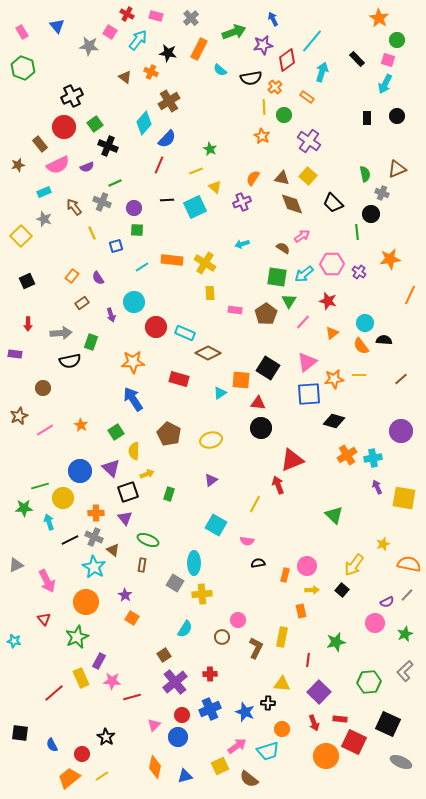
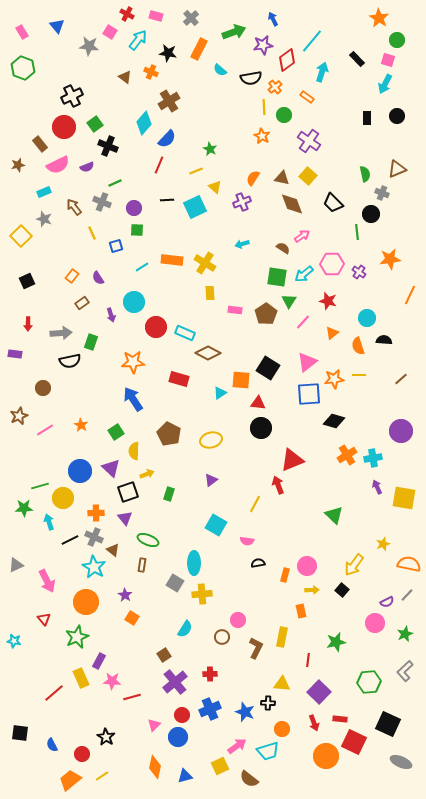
cyan circle at (365, 323): moved 2 px right, 5 px up
orange semicircle at (361, 346): moved 3 px left; rotated 18 degrees clockwise
orange trapezoid at (69, 778): moved 1 px right, 2 px down
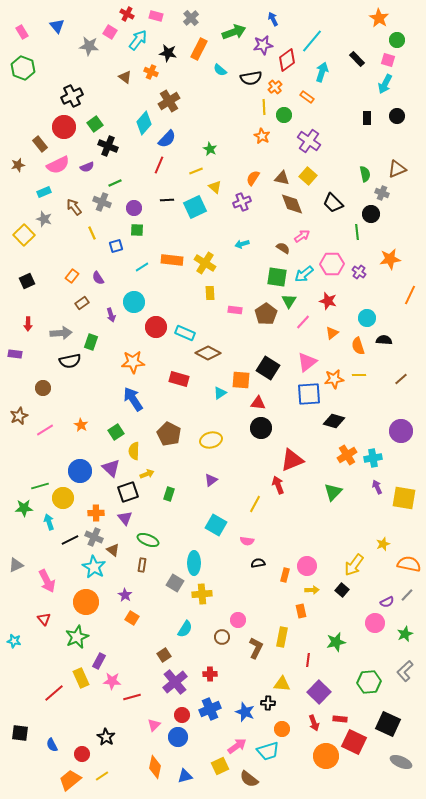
yellow square at (21, 236): moved 3 px right, 1 px up
green triangle at (334, 515): moved 1 px left, 23 px up; rotated 30 degrees clockwise
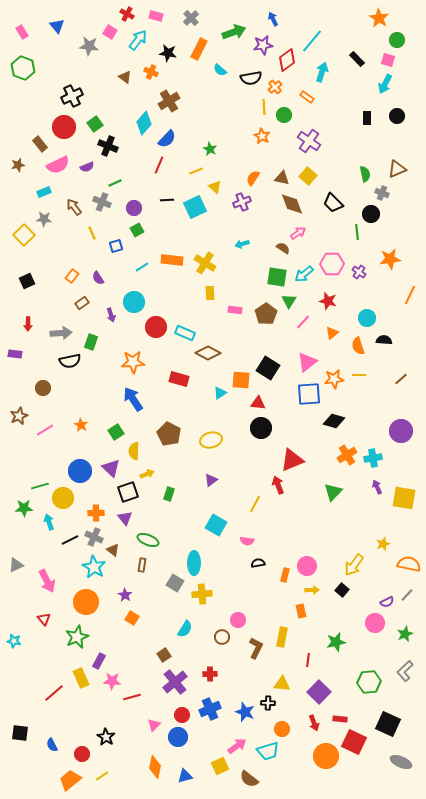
gray star at (44, 219): rotated 14 degrees counterclockwise
green square at (137, 230): rotated 32 degrees counterclockwise
pink arrow at (302, 236): moved 4 px left, 3 px up
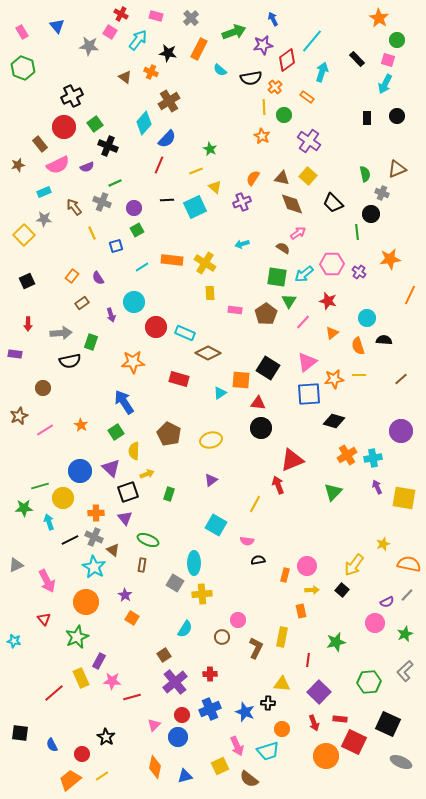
red cross at (127, 14): moved 6 px left
blue arrow at (133, 399): moved 9 px left, 3 px down
black semicircle at (258, 563): moved 3 px up
pink arrow at (237, 746): rotated 102 degrees clockwise
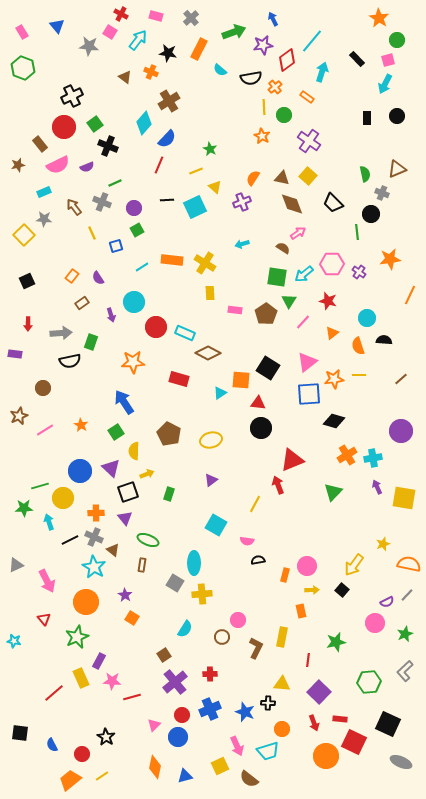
pink square at (388, 60): rotated 32 degrees counterclockwise
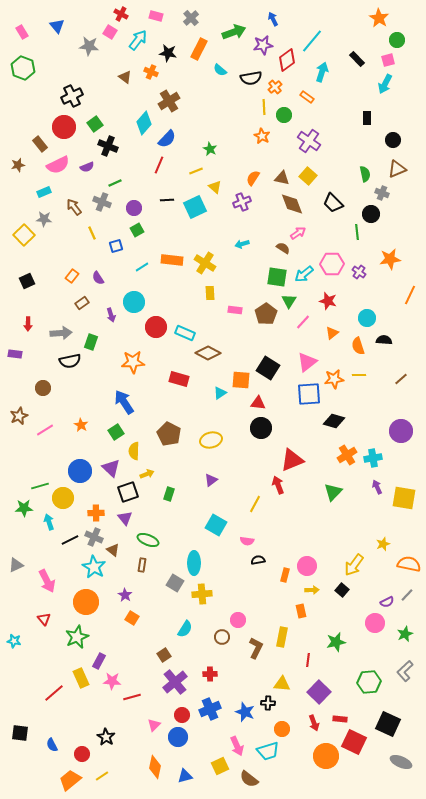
black circle at (397, 116): moved 4 px left, 24 px down
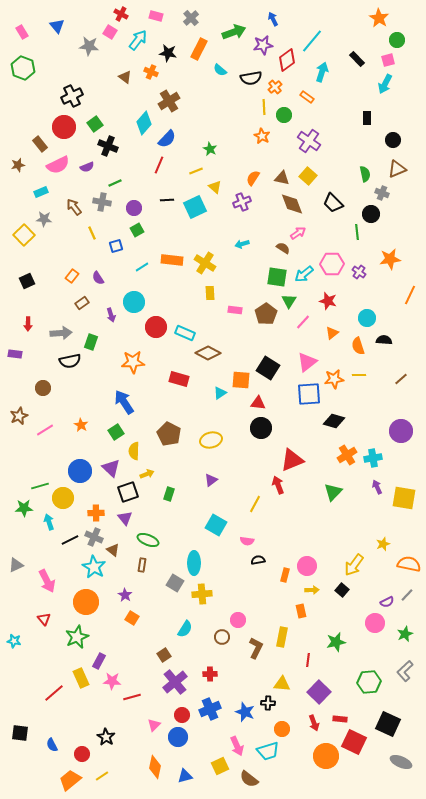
cyan rectangle at (44, 192): moved 3 px left
gray cross at (102, 202): rotated 12 degrees counterclockwise
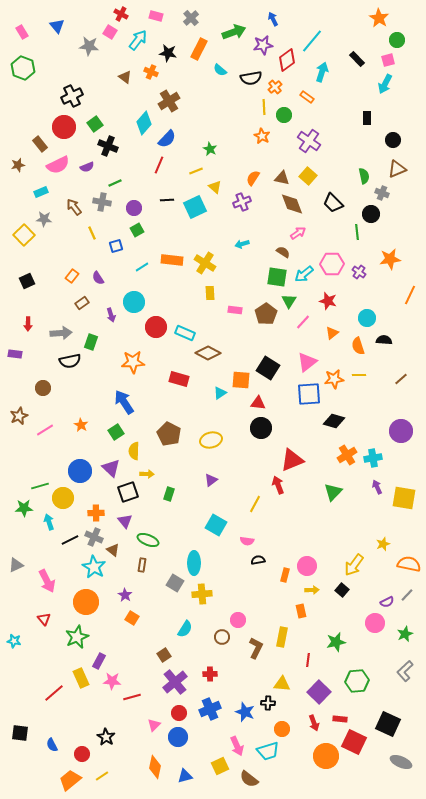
green semicircle at (365, 174): moved 1 px left, 2 px down
brown semicircle at (283, 248): moved 4 px down
yellow arrow at (147, 474): rotated 24 degrees clockwise
purple triangle at (125, 518): moved 3 px down
green hexagon at (369, 682): moved 12 px left, 1 px up
red circle at (182, 715): moved 3 px left, 2 px up
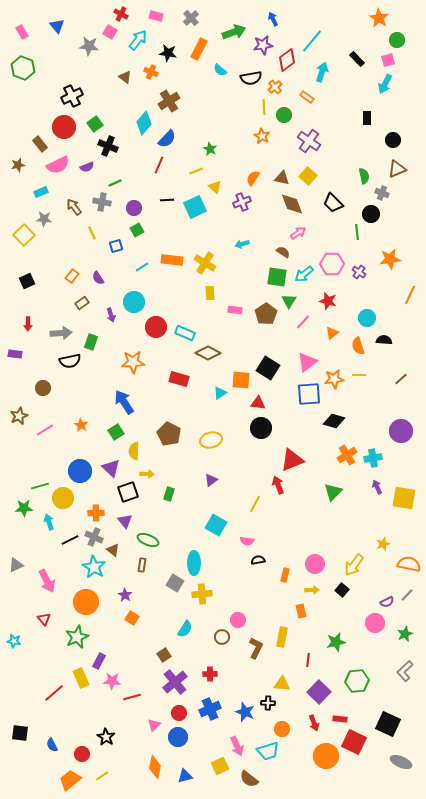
pink circle at (307, 566): moved 8 px right, 2 px up
